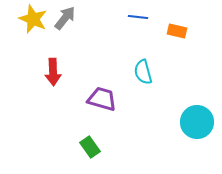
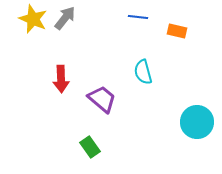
red arrow: moved 8 px right, 7 px down
purple trapezoid: rotated 24 degrees clockwise
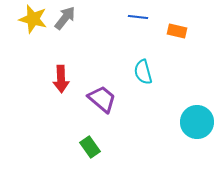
yellow star: rotated 8 degrees counterclockwise
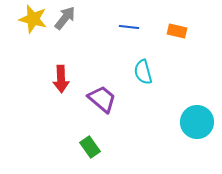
blue line: moved 9 px left, 10 px down
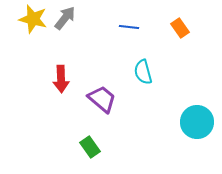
orange rectangle: moved 3 px right, 3 px up; rotated 42 degrees clockwise
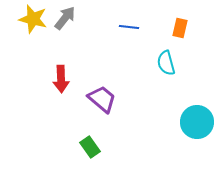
orange rectangle: rotated 48 degrees clockwise
cyan semicircle: moved 23 px right, 9 px up
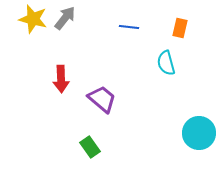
cyan circle: moved 2 px right, 11 px down
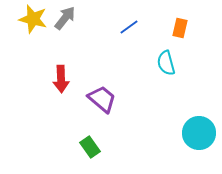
blue line: rotated 42 degrees counterclockwise
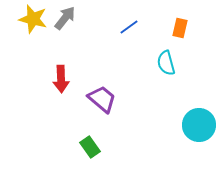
cyan circle: moved 8 px up
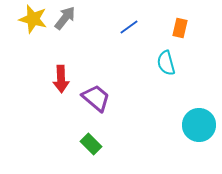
purple trapezoid: moved 6 px left, 1 px up
green rectangle: moved 1 px right, 3 px up; rotated 10 degrees counterclockwise
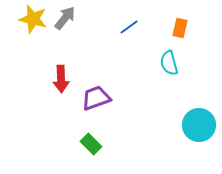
cyan semicircle: moved 3 px right
purple trapezoid: rotated 60 degrees counterclockwise
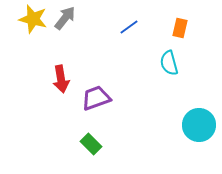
red arrow: rotated 8 degrees counterclockwise
